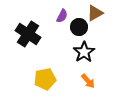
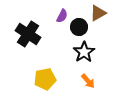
brown triangle: moved 3 px right
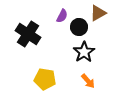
yellow pentagon: rotated 20 degrees clockwise
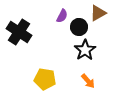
black cross: moved 9 px left, 2 px up
black star: moved 1 px right, 2 px up
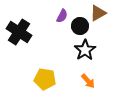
black circle: moved 1 px right, 1 px up
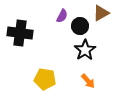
brown triangle: moved 3 px right
black cross: moved 1 px right, 1 px down; rotated 25 degrees counterclockwise
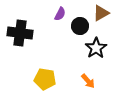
purple semicircle: moved 2 px left, 2 px up
black star: moved 11 px right, 2 px up
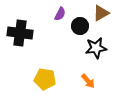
black star: rotated 25 degrees clockwise
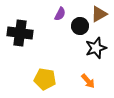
brown triangle: moved 2 px left, 1 px down
black star: rotated 10 degrees counterclockwise
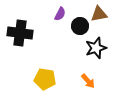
brown triangle: rotated 18 degrees clockwise
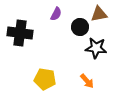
purple semicircle: moved 4 px left
black circle: moved 1 px down
black star: rotated 25 degrees clockwise
orange arrow: moved 1 px left
